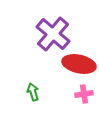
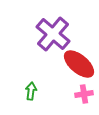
red ellipse: rotated 28 degrees clockwise
green arrow: moved 2 px left, 1 px up; rotated 24 degrees clockwise
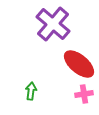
purple cross: moved 10 px up
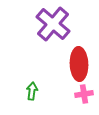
red ellipse: rotated 48 degrees clockwise
green arrow: moved 1 px right
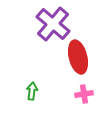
red ellipse: moved 1 px left, 7 px up; rotated 12 degrees counterclockwise
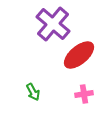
red ellipse: moved 1 px right, 2 px up; rotated 64 degrees clockwise
green arrow: moved 1 px right, 1 px down; rotated 144 degrees clockwise
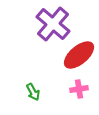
pink cross: moved 5 px left, 5 px up
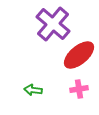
green arrow: moved 2 px up; rotated 126 degrees clockwise
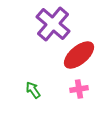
green arrow: rotated 48 degrees clockwise
